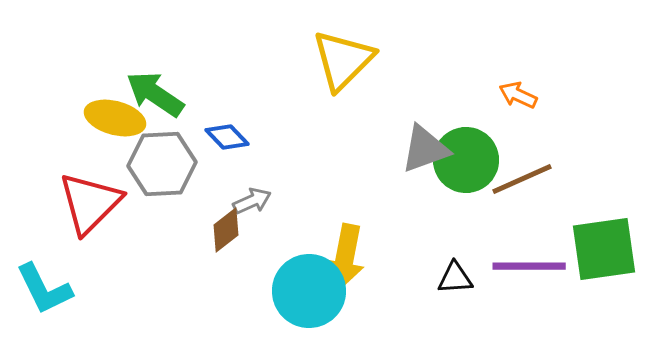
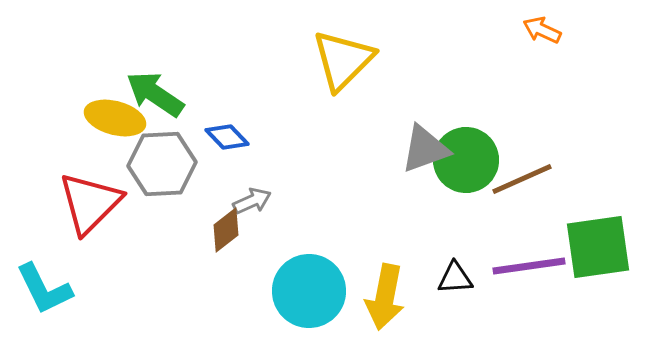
orange arrow: moved 24 px right, 65 px up
green square: moved 6 px left, 2 px up
yellow arrow: moved 40 px right, 40 px down
purple line: rotated 8 degrees counterclockwise
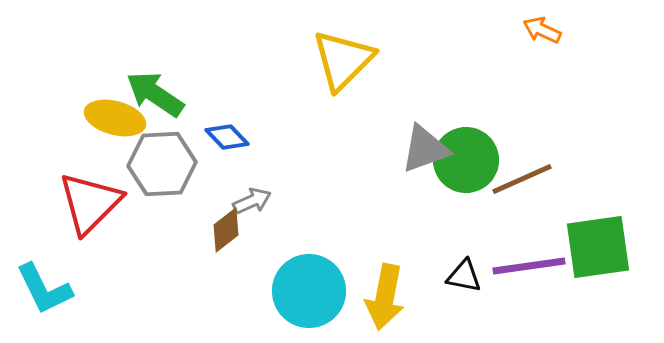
black triangle: moved 9 px right, 2 px up; rotated 15 degrees clockwise
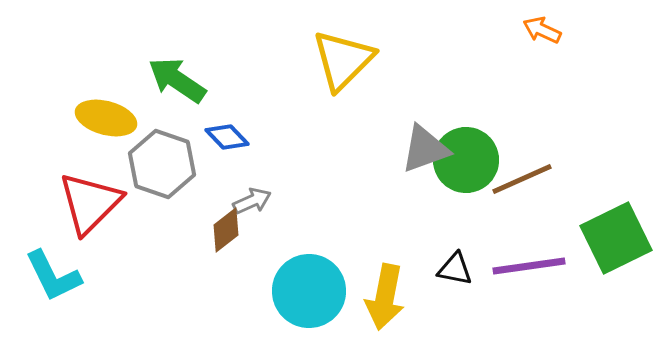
green arrow: moved 22 px right, 14 px up
yellow ellipse: moved 9 px left
gray hexagon: rotated 22 degrees clockwise
green square: moved 18 px right, 9 px up; rotated 18 degrees counterclockwise
black triangle: moved 9 px left, 7 px up
cyan L-shape: moved 9 px right, 13 px up
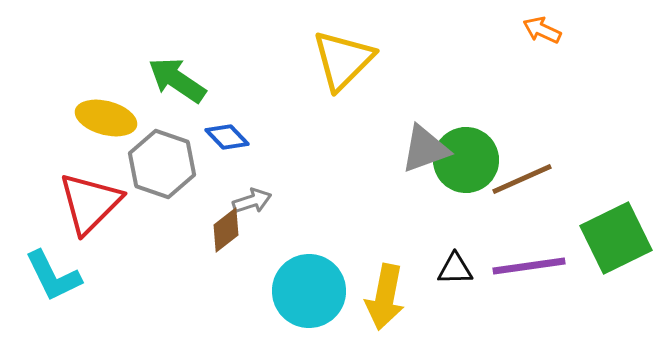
gray arrow: rotated 6 degrees clockwise
black triangle: rotated 12 degrees counterclockwise
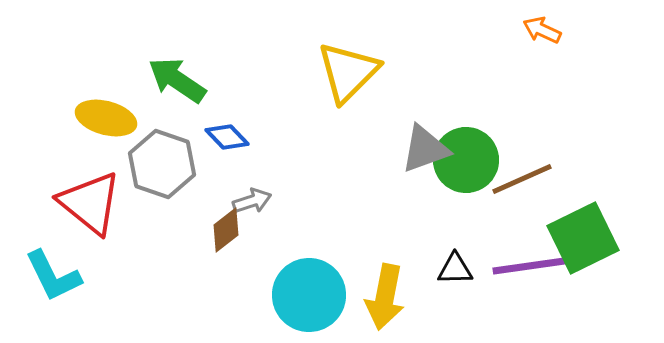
yellow triangle: moved 5 px right, 12 px down
red triangle: rotated 36 degrees counterclockwise
green square: moved 33 px left
cyan circle: moved 4 px down
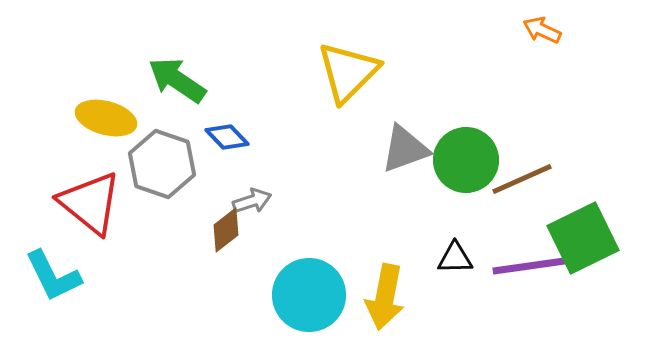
gray triangle: moved 20 px left
black triangle: moved 11 px up
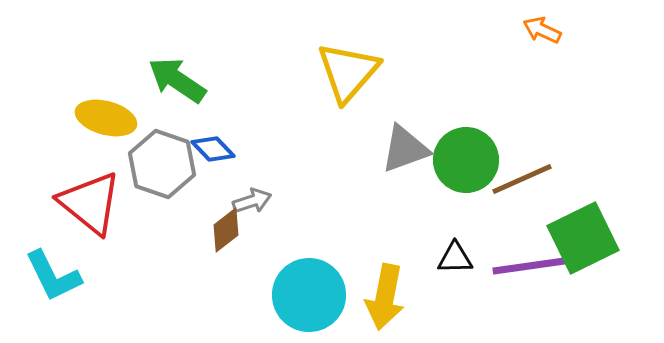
yellow triangle: rotated 4 degrees counterclockwise
blue diamond: moved 14 px left, 12 px down
